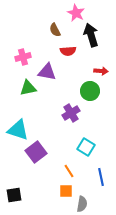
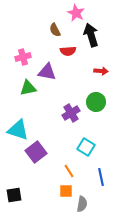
green circle: moved 6 px right, 11 px down
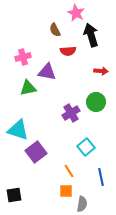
cyan square: rotated 18 degrees clockwise
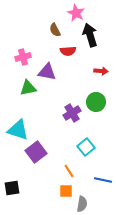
black arrow: moved 1 px left
purple cross: moved 1 px right
blue line: moved 2 px right, 3 px down; rotated 66 degrees counterclockwise
black square: moved 2 px left, 7 px up
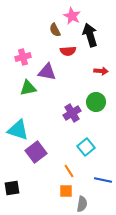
pink star: moved 4 px left, 3 px down
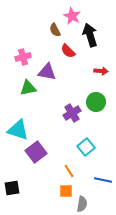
red semicircle: rotated 49 degrees clockwise
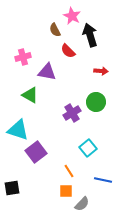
green triangle: moved 2 px right, 7 px down; rotated 42 degrees clockwise
cyan square: moved 2 px right, 1 px down
gray semicircle: rotated 35 degrees clockwise
